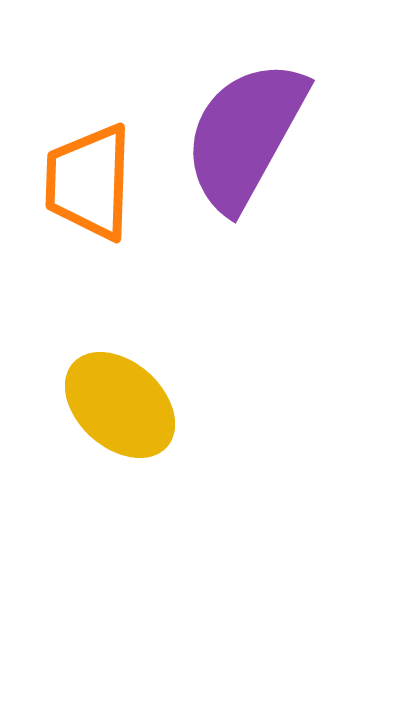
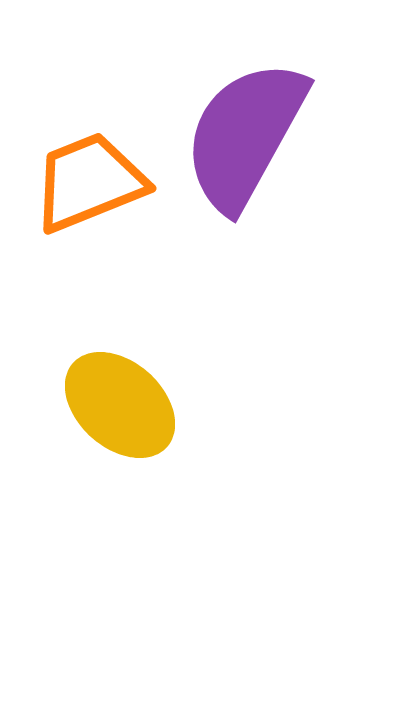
orange trapezoid: rotated 66 degrees clockwise
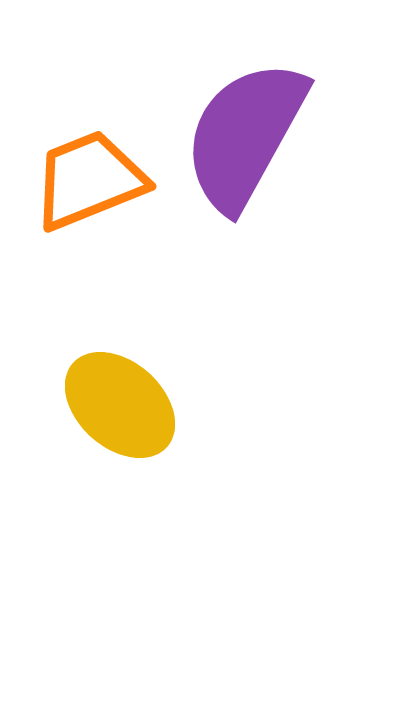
orange trapezoid: moved 2 px up
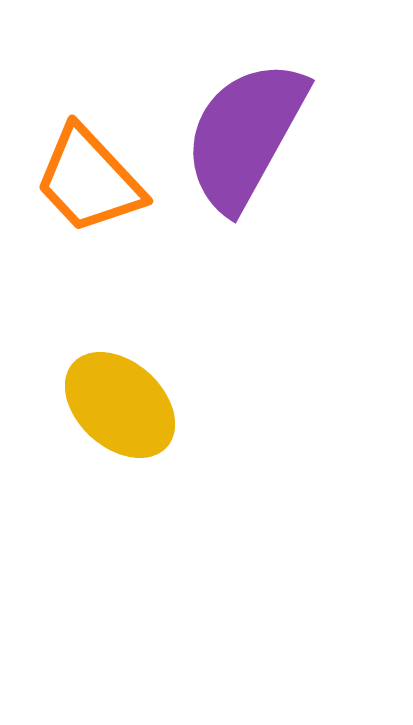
orange trapezoid: rotated 111 degrees counterclockwise
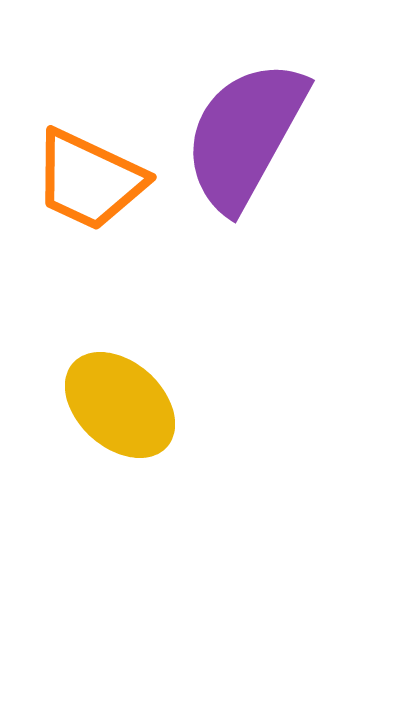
orange trapezoid: rotated 22 degrees counterclockwise
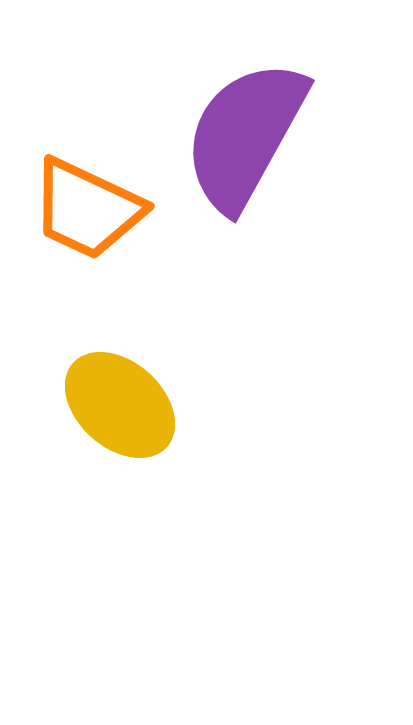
orange trapezoid: moved 2 px left, 29 px down
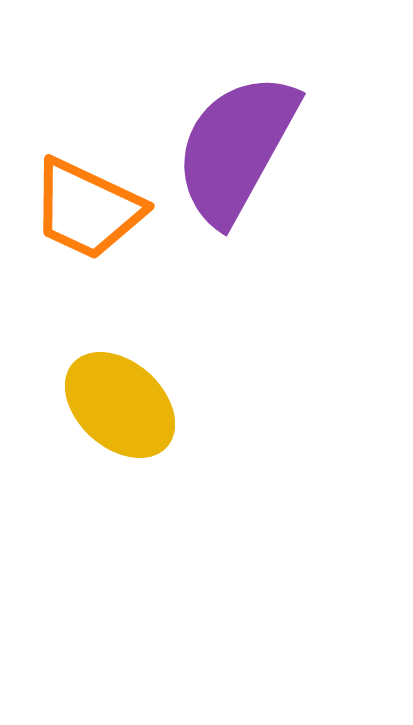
purple semicircle: moved 9 px left, 13 px down
